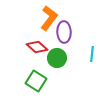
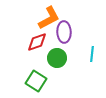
orange L-shape: rotated 25 degrees clockwise
red diamond: moved 5 px up; rotated 60 degrees counterclockwise
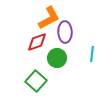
purple ellipse: moved 1 px right
green square: rotated 10 degrees clockwise
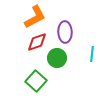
orange L-shape: moved 14 px left, 1 px up
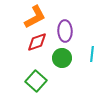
purple ellipse: moved 1 px up
green circle: moved 5 px right
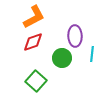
orange L-shape: moved 1 px left
purple ellipse: moved 10 px right, 5 px down
red diamond: moved 4 px left
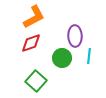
red diamond: moved 2 px left, 1 px down
cyan line: moved 3 px left, 2 px down
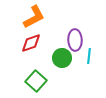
purple ellipse: moved 4 px down
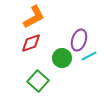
purple ellipse: moved 4 px right; rotated 20 degrees clockwise
cyan line: rotated 56 degrees clockwise
green square: moved 2 px right
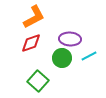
purple ellipse: moved 9 px left, 1 px up; rotated 75 degrees clockwise
